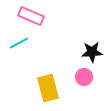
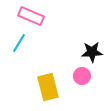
cyan line: rotated 30 degrees counterclockwise
pink circle: moved 2 px left, 1 px up
yellow rectangle: moved 1 px up
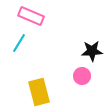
black star: moved 1 px up
yellow rectangle: moved 9 px left, 5 px down
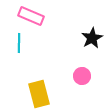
cyan line: rotated 30 degrees counterclockwise
black star: moved 13 px up; rotated 25 degrees counterclockwise
yellow rectangle: moved 2 px down
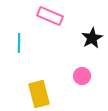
pink rectangle: moved 19 px right
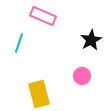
pink rectangle: moved 7 px left
black star: moved 1 px left, 2 px down
cyan line: rotated 18 degrees clockwise
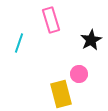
pink rectangle: moved 8 px right, 4 px down; rotated 50 degrees clockwise
pink circle: moved 3 px left, 2 px up
yellow rectangle: moved 22 px right
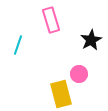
cyan line: moved 1 px left, 2 px down
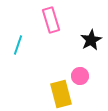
pink circle: moved 1 px right, 2 px down
